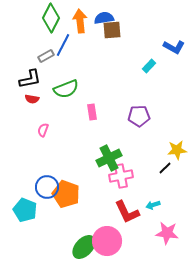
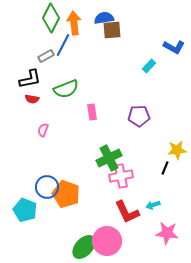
orange arrow: moved 6 px left, 2 px down
black line: rotated 24 degrees counterclockwise
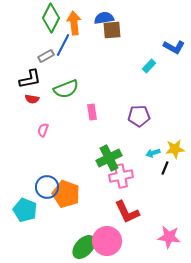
yellow star: moved 2 px left, 1 px up
cyan arrow: moved 52 px up
pink star: moved 2 px right, 4 px down
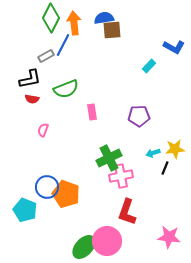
red L-shape: rotated 44 degrees clockwise
